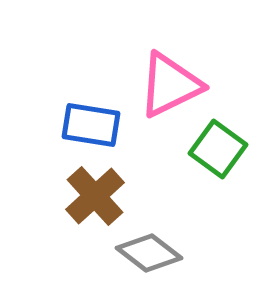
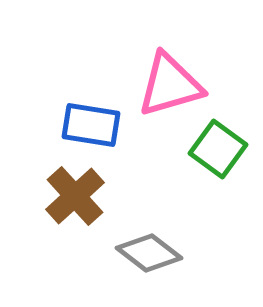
pink triangle: rotated 10 degrees clockwise
brown cross: moved 20 px left
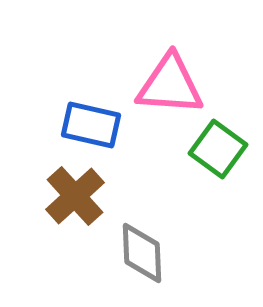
pink triangle: rotated 20 degrees clockwise
blue rectangle: rotated 4 degrees clockwise
gray diamond: moved 7 px left; rotated 50 degrees clockwise
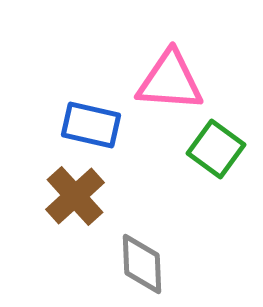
pink triangle: moved 4 px up
green square: moved 2 px left
gray diamond: moved 11 px down
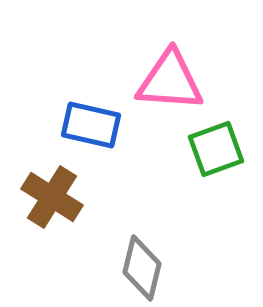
green square: rotated 34 degrees clockwise
brown cross: moved 23 px left, 1 px down; rotated 16 degrees counterclockwise
gray diamond: moved 4 px down; rotated 16 degrees clockwise
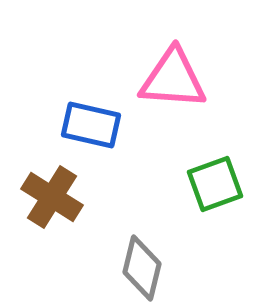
pink triangle: moved 3 px right, 2 px up
green square: moved 1 px left, 35 px down
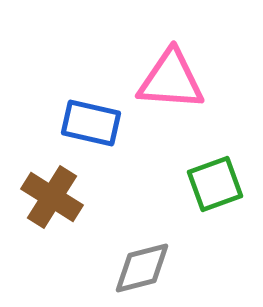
pink triangle: moved 2 px left, 1 px down
blue rectangle: moved 2 px up
gray diamond: rotated 62 degrees clockwise
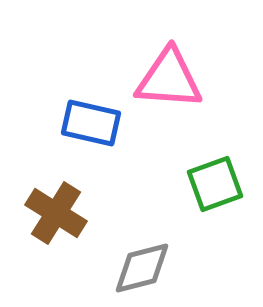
pink triangle: moved 2 px left, 1 px up
brown cross: moved 4 px right, 16 px down
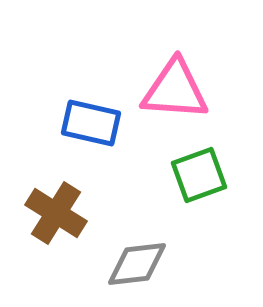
pink triangle: moved 6 px right, 11 px down
green square: moved 16 px left, 9 px up
gray diamond: moved 5 px left, 4 px up; rotated 8 degrees clockwise
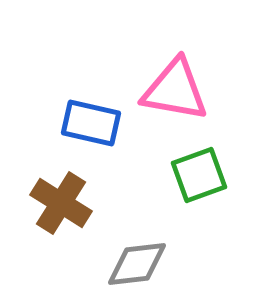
pink triangle: rotated 6 degrees clockwise
brown cross: moved 5 px right, 10 px up
